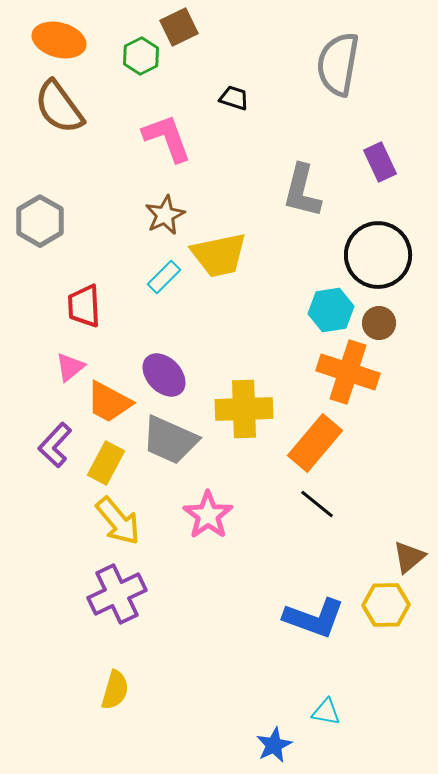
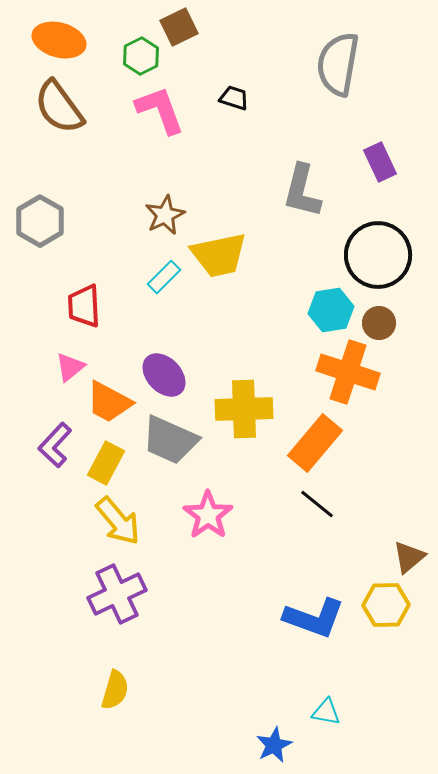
pink L-shape: moved 7 px left, 28 px up
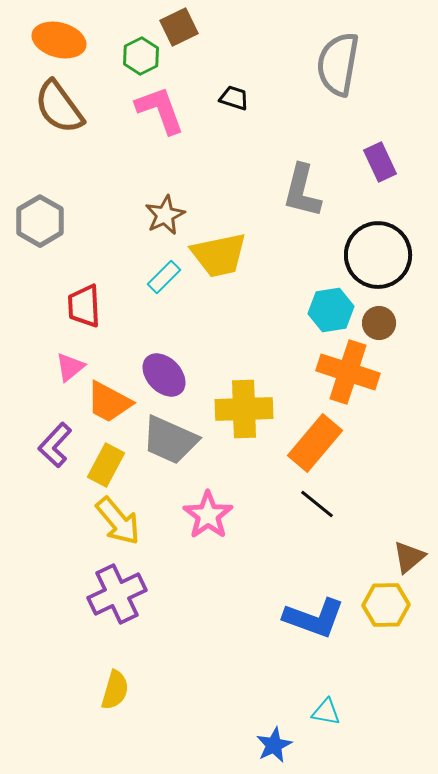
yellow rectangle: moved 2 px down
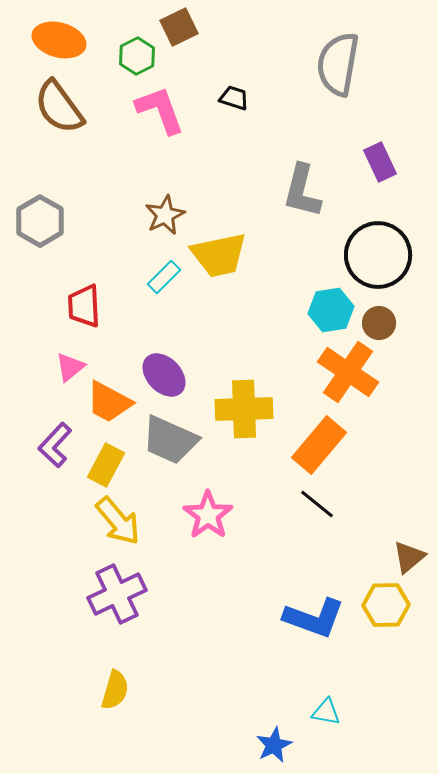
green hexagon: moved 4 px left
orange cross: rotated 16 degrees clockwise
orange rectangle: moved 4 px right, 2 px down
